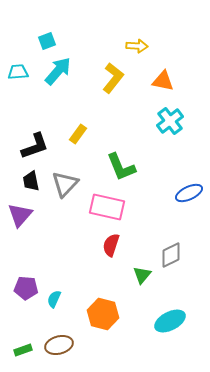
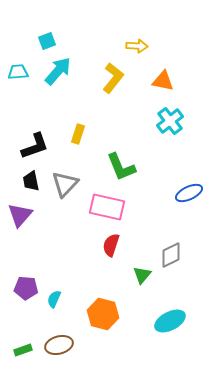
yellow rectangle: rotated 18 degrees counterclockwise
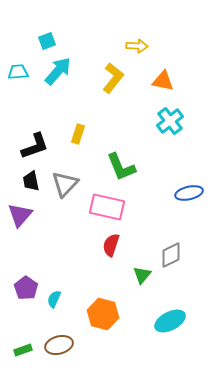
blue ellipse: rotated 12 degrees clockwise
purple pentagon: rotated 30 degrees clockwise
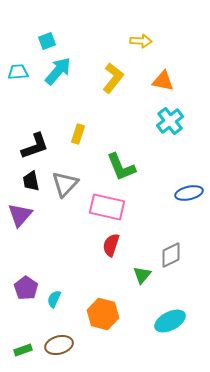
yellow arrow: moved 4 px right, 5 px up
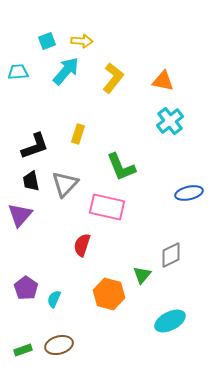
yellow arrow: moved 59 px left
cyan arrow: moved 8 px right
red semicircle: moved 29 px left
orange hexagon: moved 6 px right, 20 px up
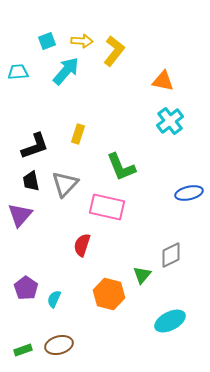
yellow L-shape: moved 1 px right, 27 px up
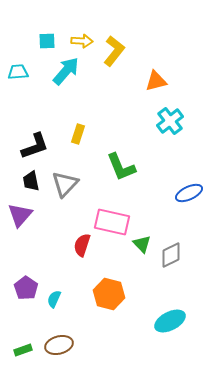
cyan square: rotated 18 degrees clockwise
orange triangle: moved 7 px left; rotated 25 degrees counterclockwise
blue ellipse: rotated 12 degrees counterclockwise
pink rectangle: moved 5 px right, 15 px down
green triangle: moved 31 px up; rotated 24 degrees counterclockwise
